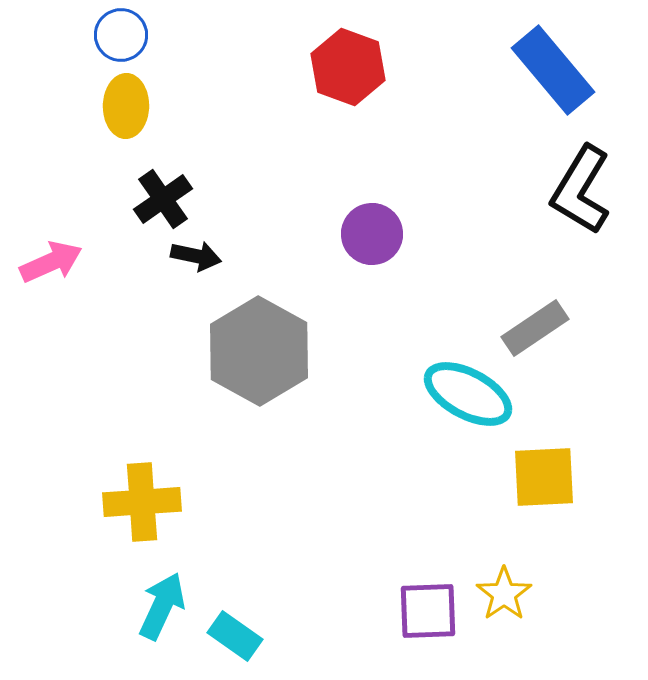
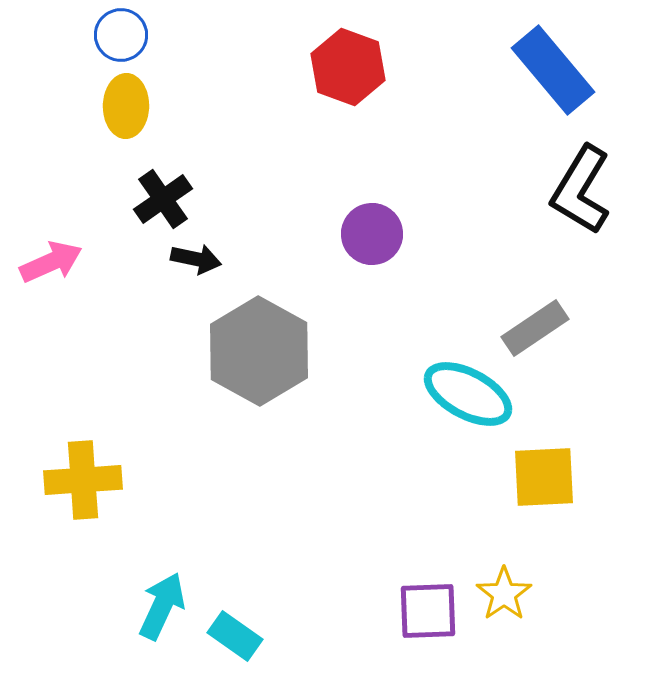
black arrow: moved 3 px down
yellow cross: moved 59 px left, 22 px up
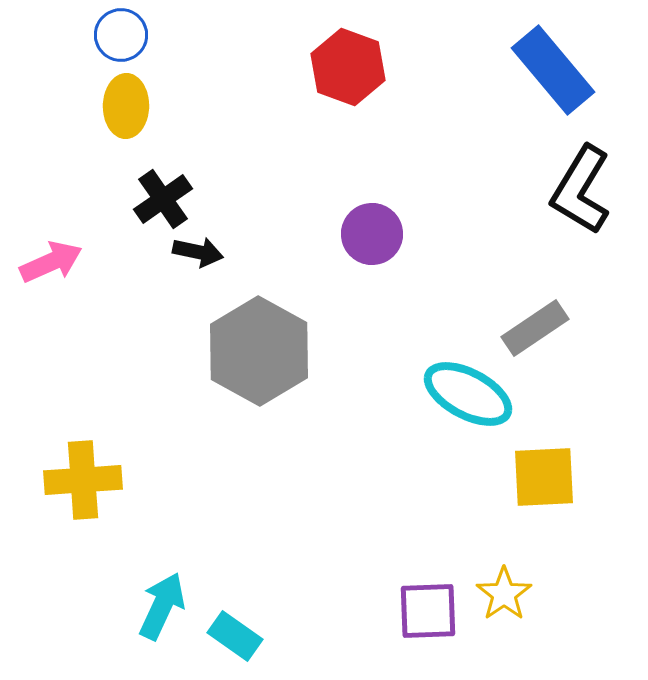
black arrow: moved 2 px right, 7 px up
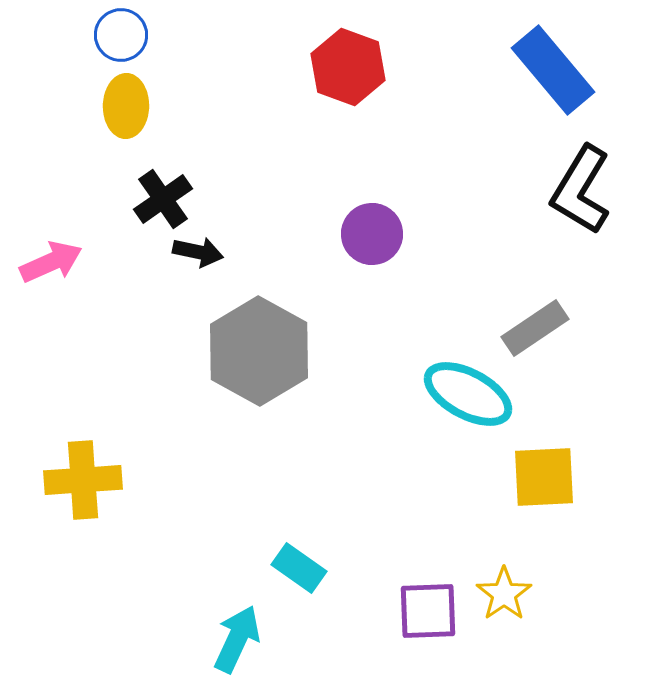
cyan arrow: moved 75 px right, 33 px down
cyan rectangle: moved 64 px right, 68 px up
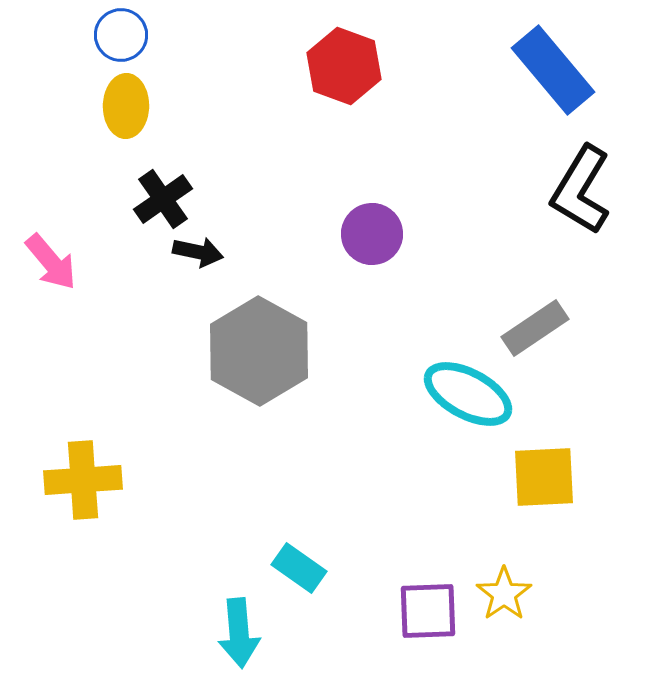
red hexagon: moved 4 px left, 1 px up
pink arrow: rotated 74 degrees clockwise
cyan arrow: moved 2 px right, 6 px up; rotated 150 degrees clockwise
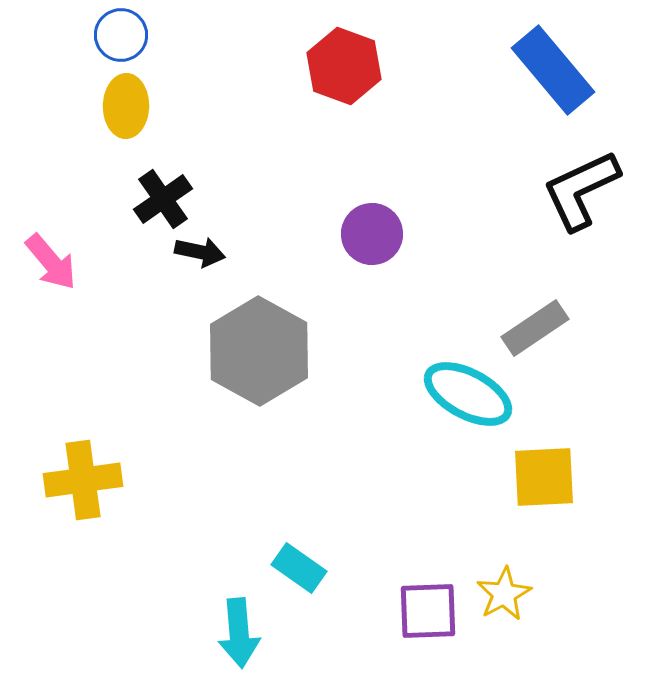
black L-shape: rotated 34 degrees clockwise
black arrow: moved 2 px right
yellow cross: rotated 4 degrees counterclockwise
yellow star: rotated 6 degrees clockwise
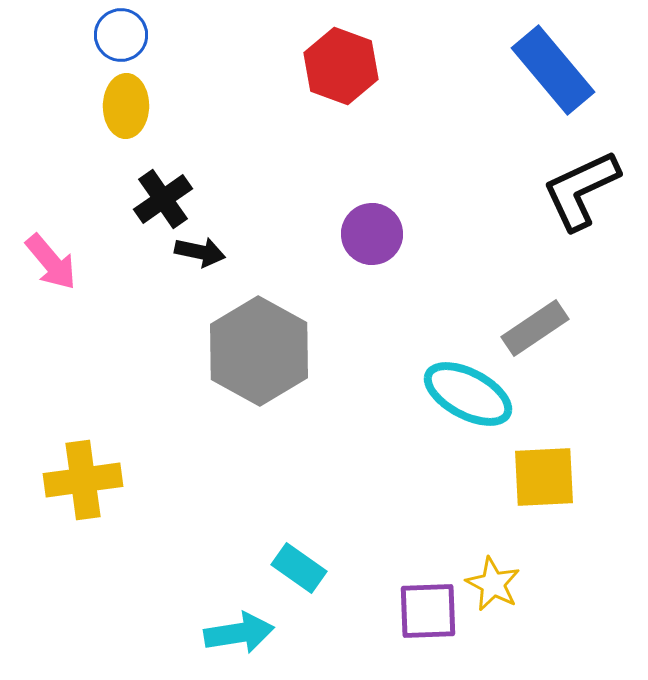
red hexagon: moved 3 px left
yellow star: moved 11 px left, 10 px up; rotated 16 degrees counterclockwise
cyan arrow: rotated 94 degrees counterclockwise
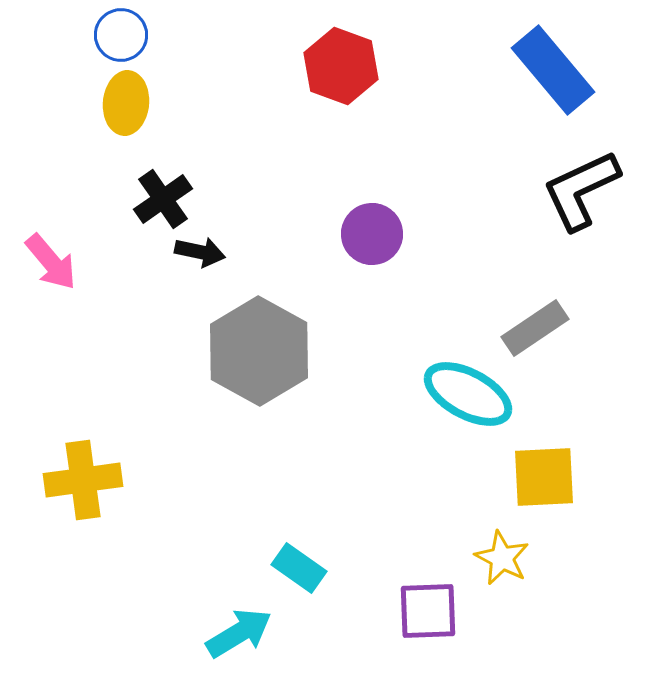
yellow ellipse: moved 3 px up; rotated 4 degrees clockwise
yellow star: moved 9 px right, 26 px up
cyan arrow: rotated 22 degrees counterclockwise
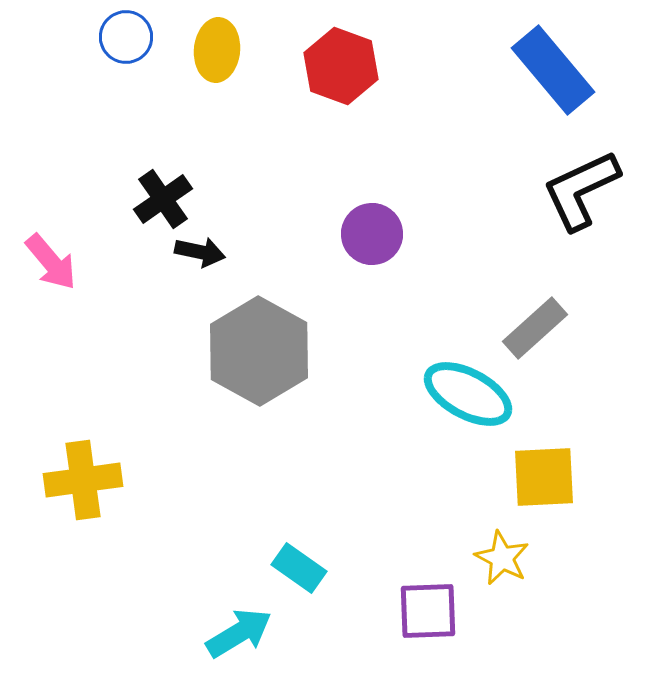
blue circle: moved 5 px right, 2 px down
yellow ellipse: moved 91 px right, 53 px up
gray rectangle: rotated 8 degrees counterclockwise
